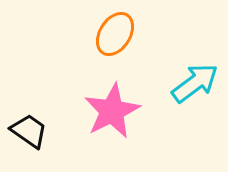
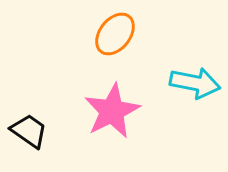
orange ellipse: rotated 6 degrees clockwise
cyan arrow: rotated 48 degrees clockwise
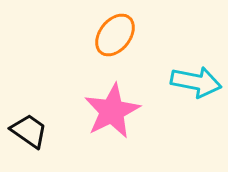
orange ellipse: moved 1 px down
cyan arrow: moved 1 px right, 1 px up
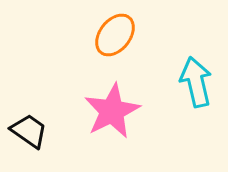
cyan arrow: rotated 114 degrees counterclockwise
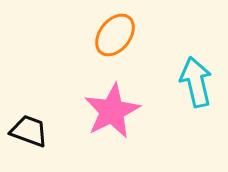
black trapezoid: rotated 15 degrees counterclockwise
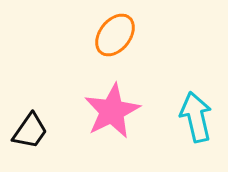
cyan arrow: moved 35 px down
black trapezoid: moved 1 px right; rotated 105 degrees clockwise
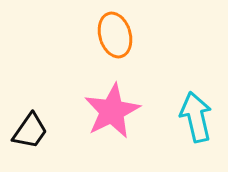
orange ellipse: rotated 54 degrees counterclockwise
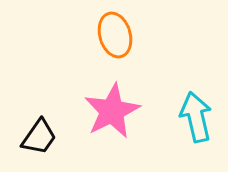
black trapezoid: moved 9 px right, 6 px down
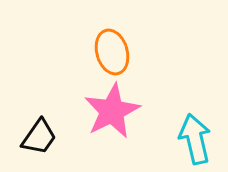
orange ellipse: moved 3 px left, 17 px down
cyan arrow: moved 1 px left, 22 px down
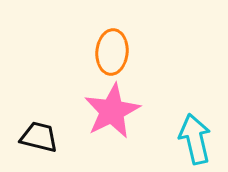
orange ellipse: rotated 21 degrees clockwise
black trapezoid: rotated 111 degrees counterclockwise
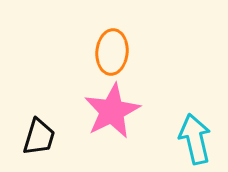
black trapezoid: rotated 93 degrees clockwise
